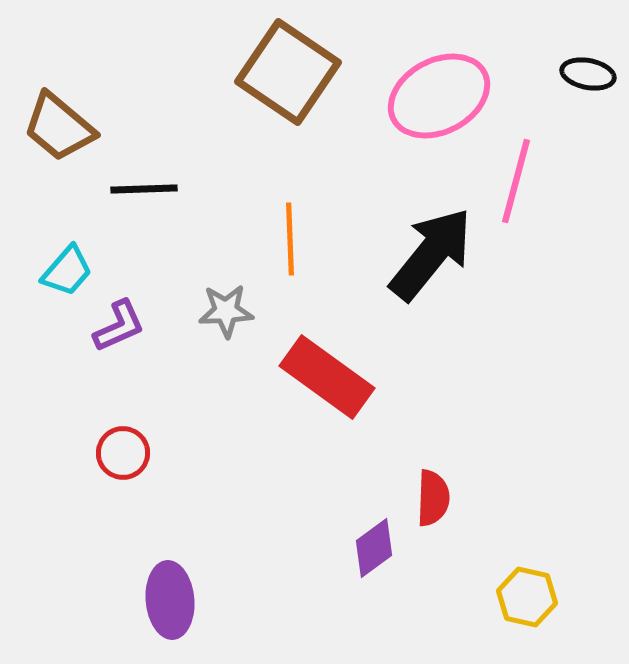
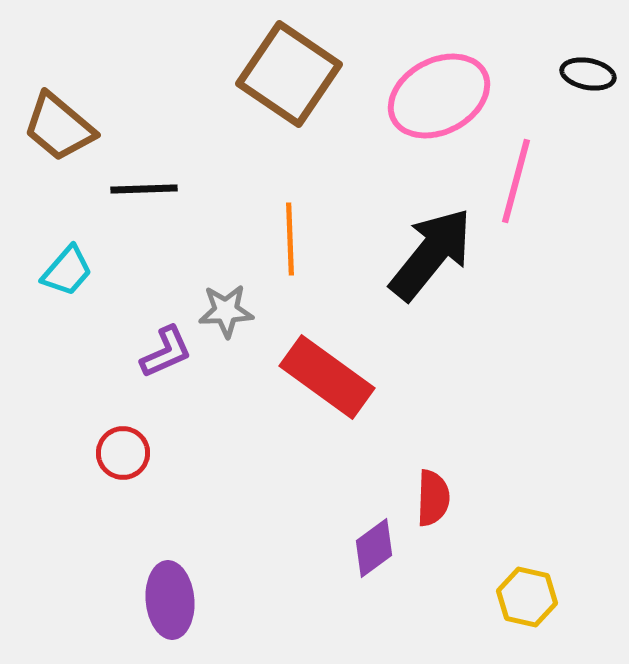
brown square: moved 1 px right, 2 px down
purple L-shape: moved 47 px right, 26 px down
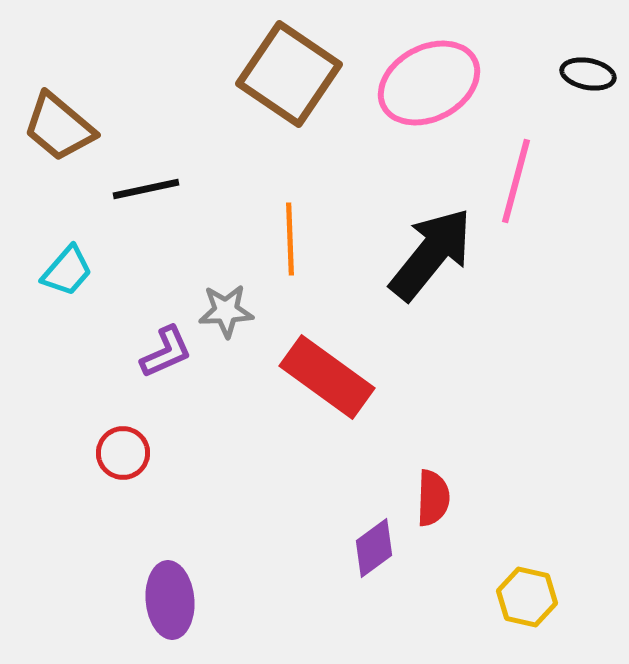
pink ellipse: moved 10 px left, 13 px up
black line: moved 2 px right; rotated 10 degrees counterclockwise
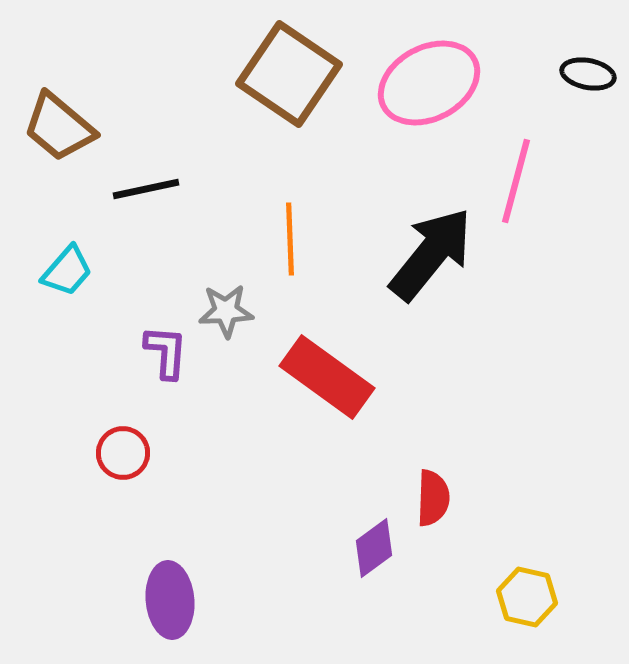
purple L-shape: rotated 62 degrees counterclockwise
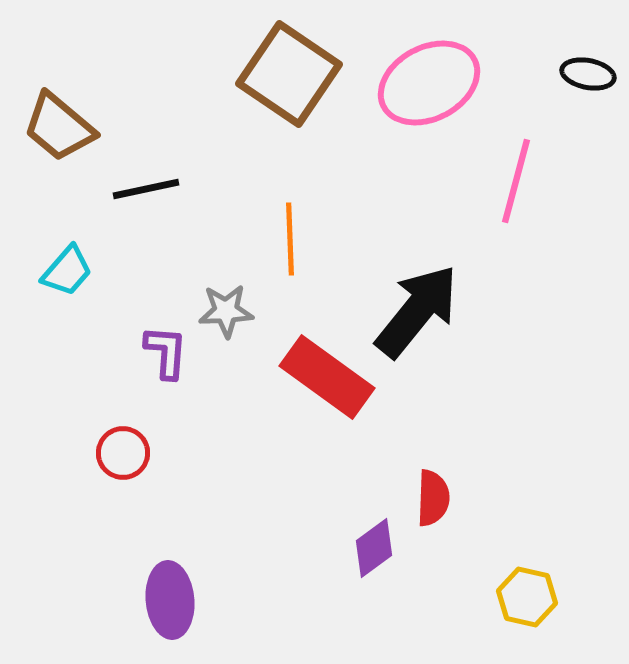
black arrow: moved 14 px left, 57 px down
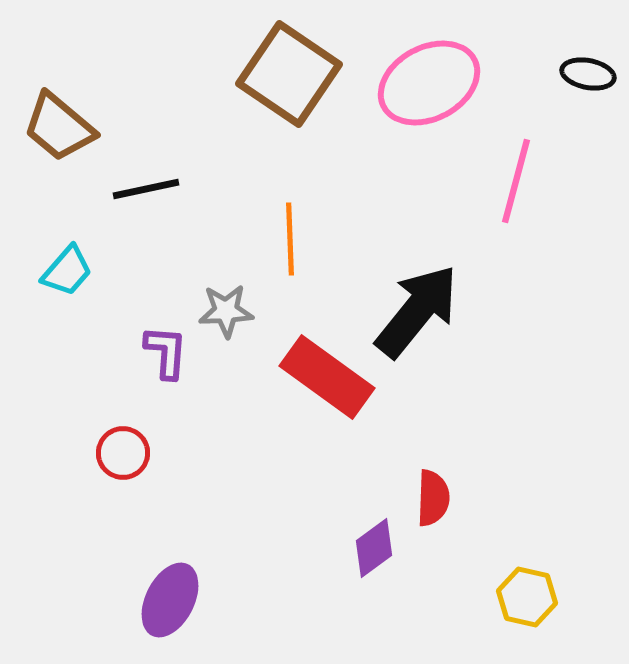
purple ellipse: rotated 32 degrees clockwise
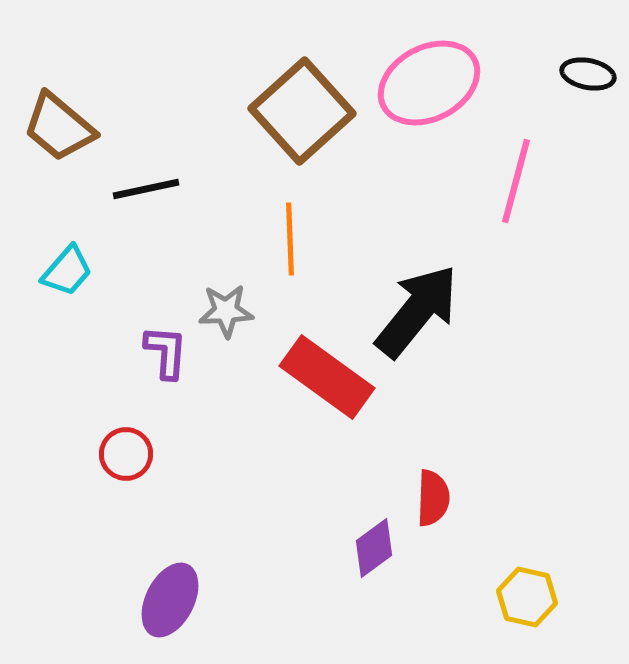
brown square: moved 13 px right, 37 px down; rotated 14 degrees clockwise
red circle: moved 3 px right, 1 px down
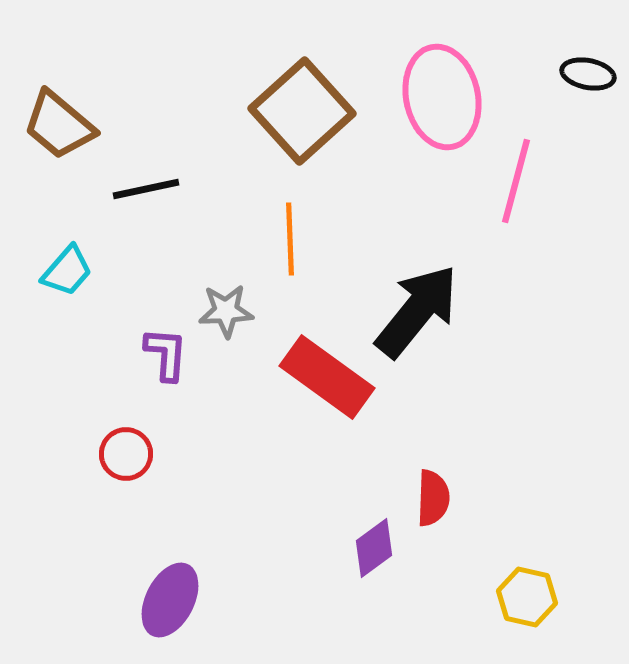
pink ellipse: moved 13 px right, 14 px down; rotated 74 degrees counterclockwise
brown trapezoid: moved 2 px up
purple L-shape: moved 2 px down
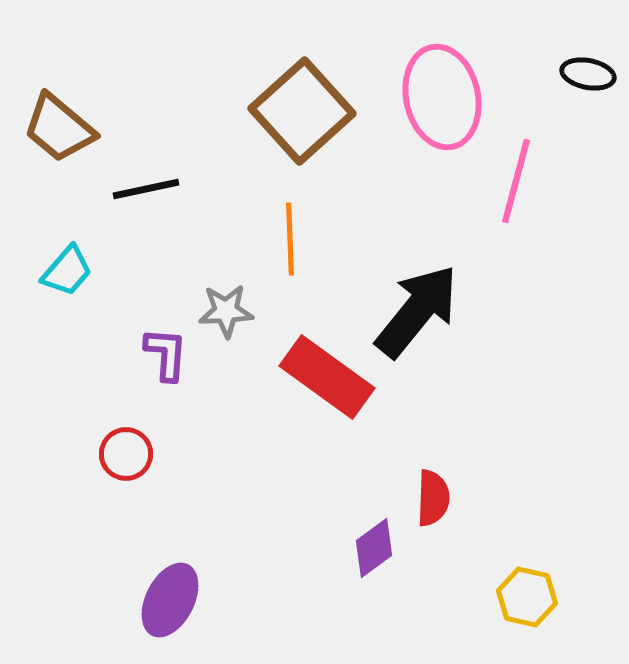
brown trapezoid: moved 3 px down
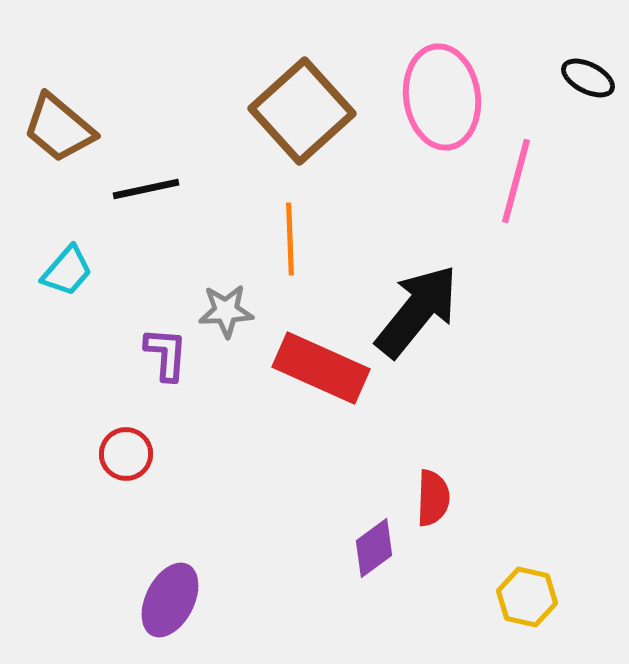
black ellipse: moved 4 px down; rotated 16 degrees clockwise
pink ellipse: rotated 4 degrees clockwise
red rectangle: moved 6 px left, 9 px up; rotated 12 degrees counterclockwise
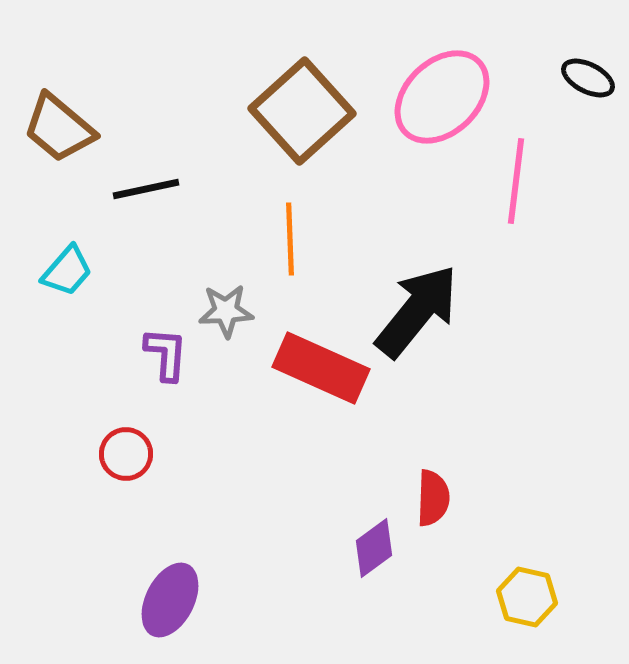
pink ellipse: rotated 54 degrees clockwise
pink line: rotated 8 degrees counterclockwise
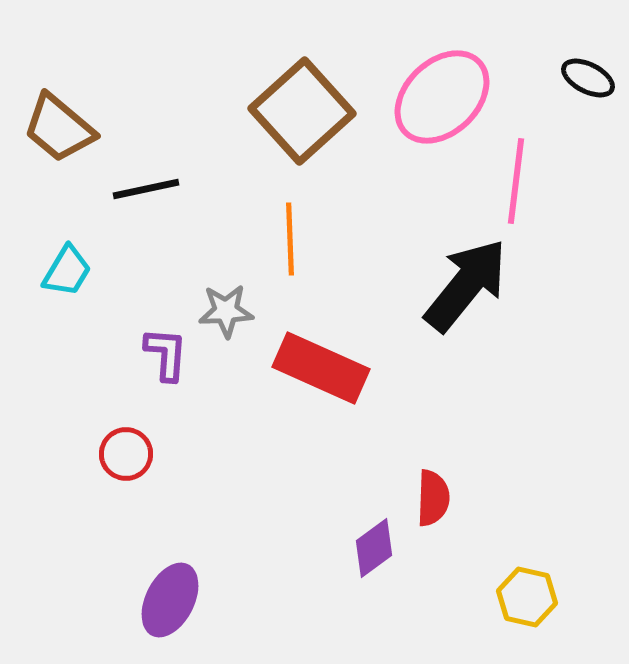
cyan trapezoid: rotated 10 degrees counterclockwise
black arrow: moved 49 px right, 26 px up
